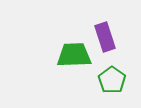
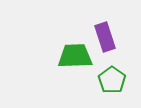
green trapezoid: moved 1 px right, 1 px down
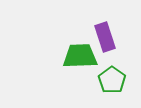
green trapezoid: moved 5 px right
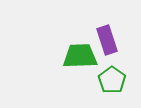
purple rectangle: moved 2 px right, 3 px down
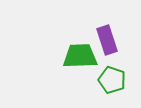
green pentagon: rotated 16 degrees counterclockwise
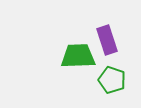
green trapezoid: moved 2 px left
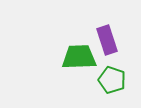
green trapezoid: moved 1 px right, 1 px down
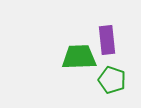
purple rectangle: rotated 12 degrees clockwise
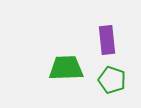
green trapezoid: moved 13 px left, 11 px down
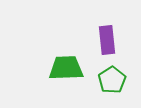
green pentagon: rotated 20 degrees clockwise
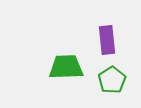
green trapezoid: moved 1 px up
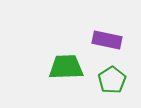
purple rectangle: rotated 72 degrees counterclockwise
